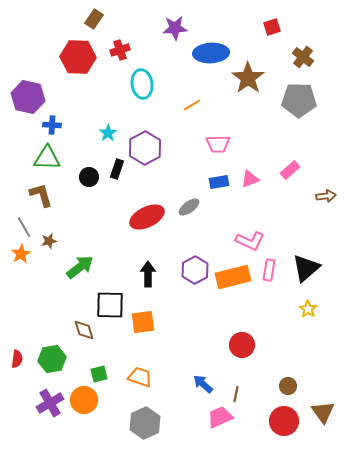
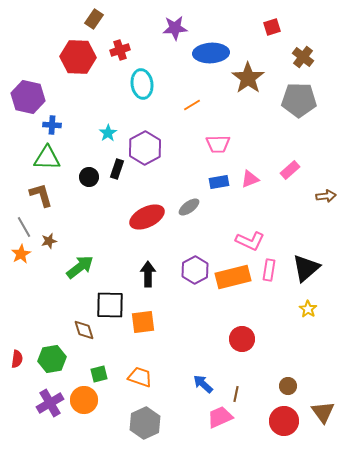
red circle at (242, 345): moved 6 px up
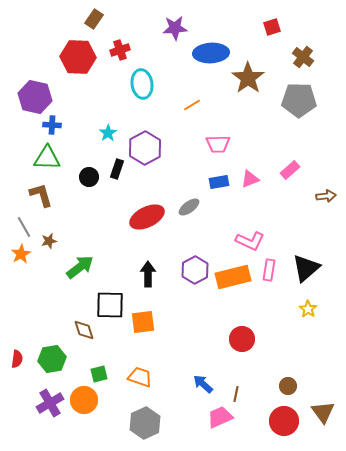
purple hexagon at (28, 97): moved 7 px right
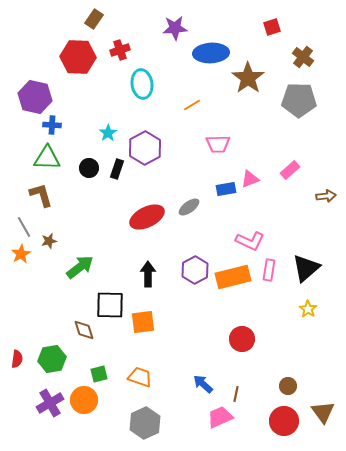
black circle at (89, 177): moved 9 px up
blue rectangle at (219, 182): moved 7 px right, 7 px down
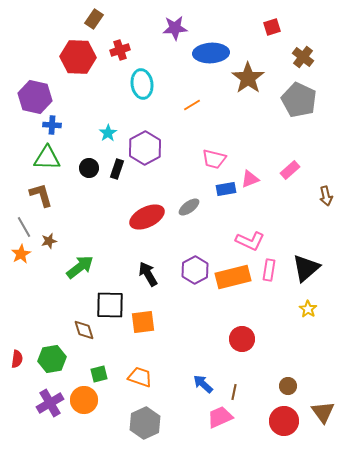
gray pentagon at (299, 100): rotated 24 degrees clockwise
pink trapezoid at (218, 144): moved 4 px left, 15 px down; rotated 15 degrees clockwise
brown arrow at (326, 196): rotated 84 degrees clockwise
black arrow at (148, 274): rotated 30 degrees counterclockwise
brown line at (236, 394): moved 2 px left, 2 px up
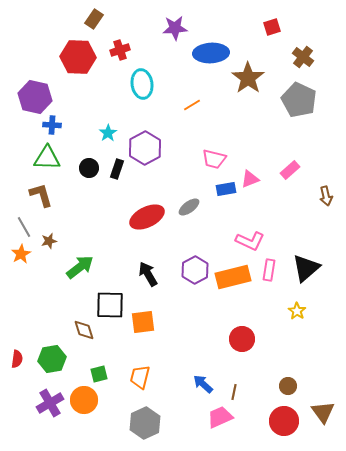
yellow star at (308, 309): moved 11 px left, 2 px down
orange trapezoid at (140, 377): rotated 95 degrees counterclockwise
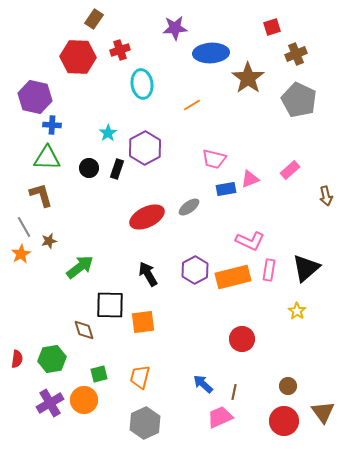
brown cross at (303, 57): moved 7 px left, 3 px up; rotated 30 degrees clockwise
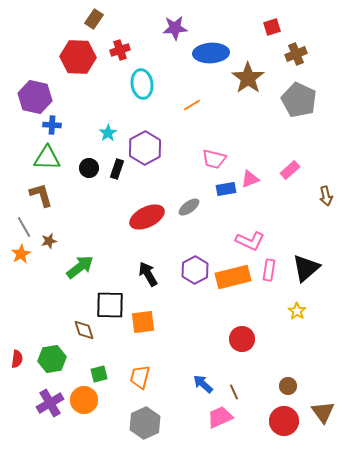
brown line at (234, 392): rotated 35 degrees counterclockwise
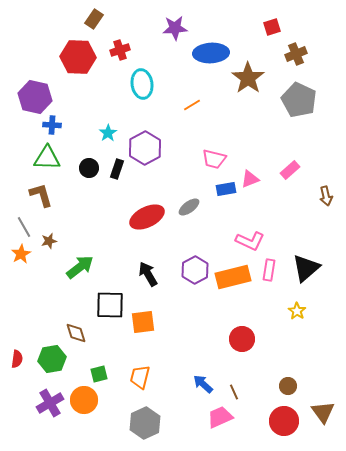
brown diamond at (84, 330): moved 8 px left, 3 px down
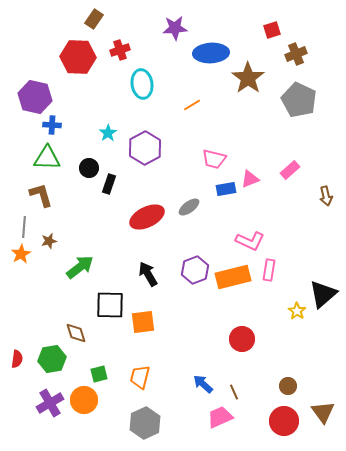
red square at (272, 27): moved 3 px down
black rectangle at (117, 169): moved 8 px left, 15 px down
gray line at (24, 227): rotated 35 degrees clockwise
black triangle at (306, 268): moved 17 px right, 26 px down
purple hexagon at (195, 270): rotated 8 degrees clockwise
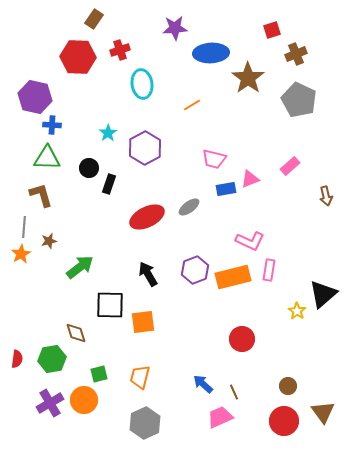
pink rectangle at (290, 170): moved 4 px up
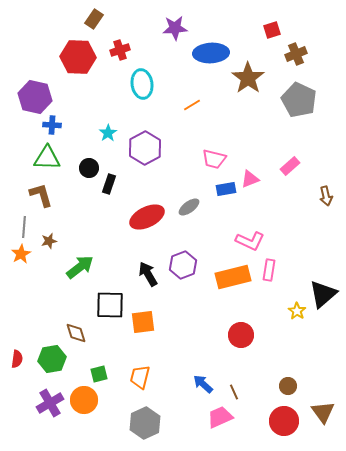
purple hexagon at (195, 270): moved 12 px left, 5 px up
red circle at (242, 339): moved 1 px left, 4 px up
